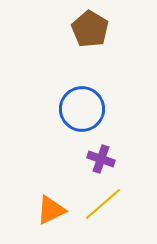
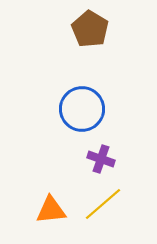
orange triangle: rotated 20 degrees clockwise
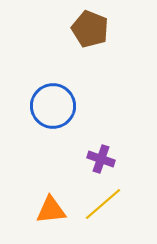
brown pentagon: rotated 9 degrees counterclockwise
blue circle: moved 29 px left, 3 px up
